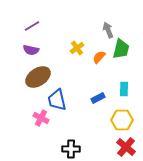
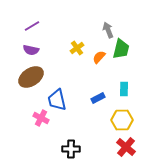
brown ellipse: moved 7 px left
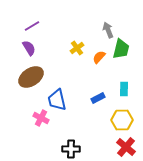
purple semicircle: moved 2 px left, 2 px up; rotated 133 degrees counterclockwise
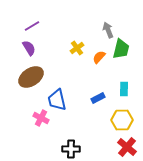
red cross: moved 1 px right
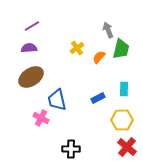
purple semicircle: rotated 63 degrees counterclockwise
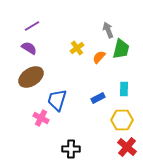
purple semicircle: rotated 35 degrees clockwise
blue trapezoid: rotated 30 degrees clockwise
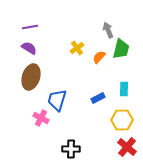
purple line: moved 2 px left, 1 px down; rotated 21 degrees clockwise
brown ellipse: rotated 40 degrees counterclockwise
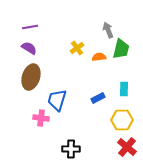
orange semicircle: rotated 40 degrees clockwise
pink cross: rotated 21 degrees counterclockwise
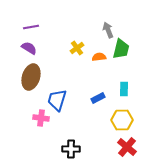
purple line: moved 1 px right
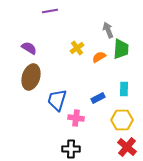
purple line: moved 19 px right, 16 px up
green trapezoid: rotated 10 degrees counterclockwise
orange semicircle: rotated 24 degrees counterclockwise
pink cross: moved 35 px right
